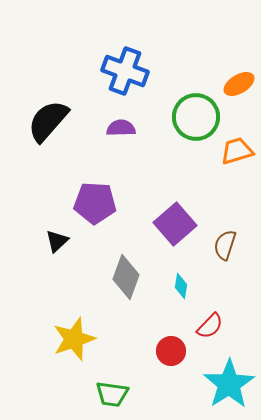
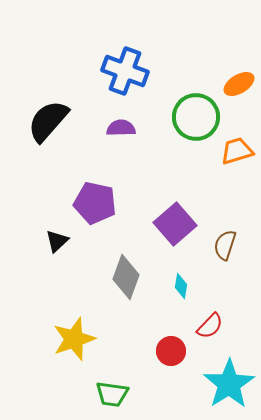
purple pentagon: rotated 9 degrees clockwise
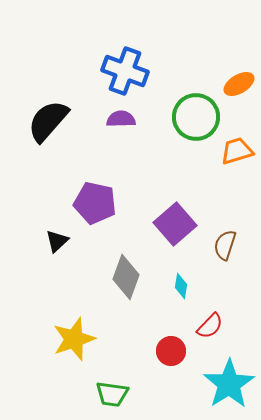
purple semicircle: moved 9 px up
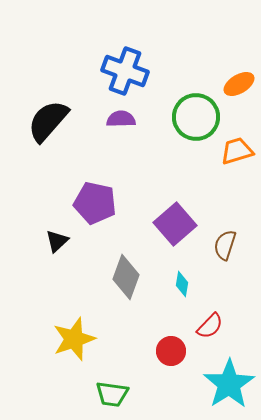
cyan diamond: moved 1 px right, 2 px up
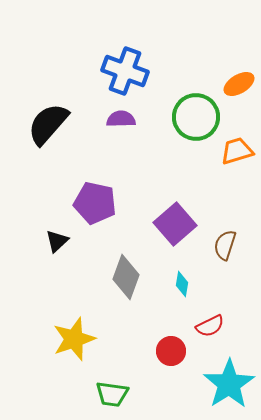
black semicircle: moved 3 px down
red semicircle: rotated 20 degrees clockwise
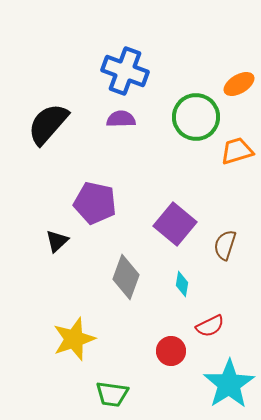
purple square: rotated 9 degrees counterclockwise
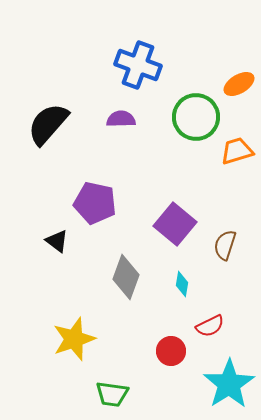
blue cross: moved 13 px right, 6 px up
black triangle: rotated 40 degrees counterclockwise
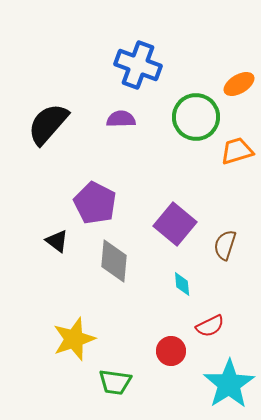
purple pentagon: rotated 15 degrees clockwise
gray diamond: moved 12 px left, 16 px up; rotated 15 degrees counterclockwise
cyan diamond: rotated 15 degrees counterclockwise
green trapezoid: moved 3 px right, 12 px up
